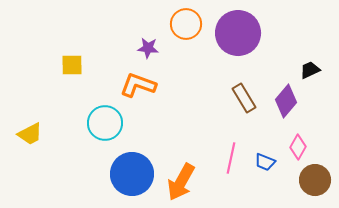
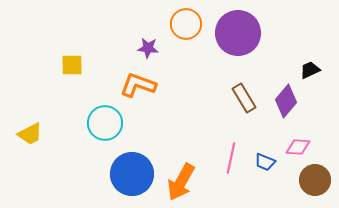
pink diamond: rotated 65 degrees clockwise
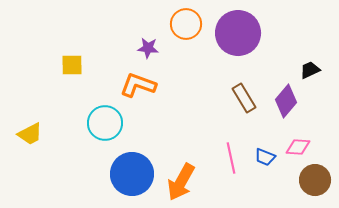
pink line: rotated 24 degrees counterclockwise
blue trapezoid: moved 5 px up
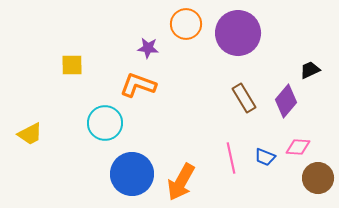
brown circle: moved 3 px right, 2 px up
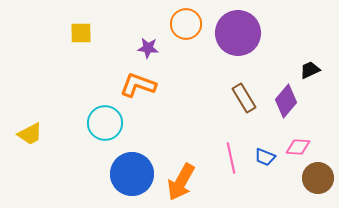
yellow square: moved 9 px right, 32 px up
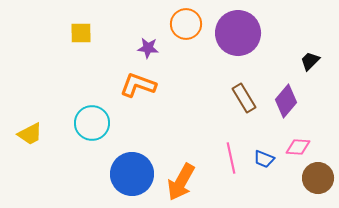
black trapezoid: moved 9 px up; rotated 20 degrees counterclockwise
cyan circle: moved 13 px left
blue trapezoid: moved 1 px left, 2 px down
